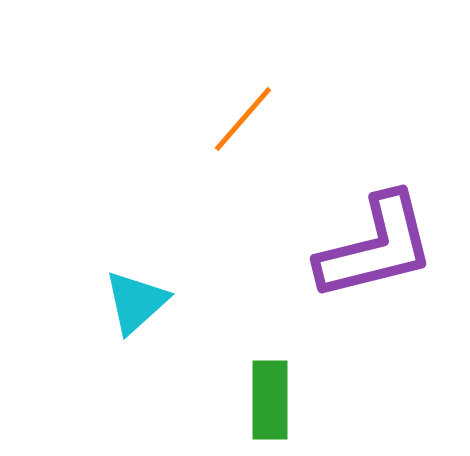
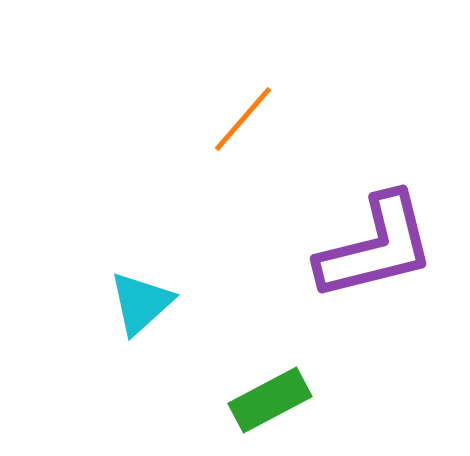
cyan triangle: moved 5 px right, 1 px down
green rectangle: rotated 62 degrees clockwise
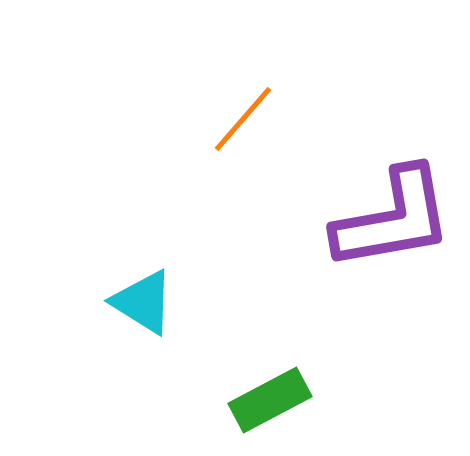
purple L-shape: moved 17 px right, 28 px up; rotated 4 degrees clockwise
cyan triangle: moved 2 px right, 1 px up; rotated 46 degrees counterclockwise
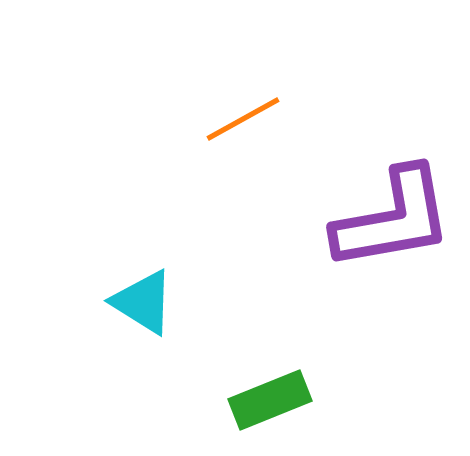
orange line: rotated 20 degrees clockwise
green rectangle: rotated 6 degrees clockwise
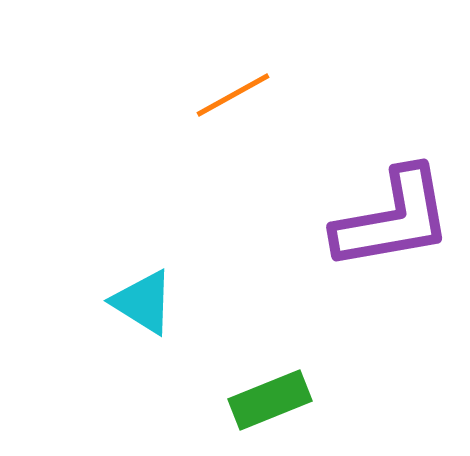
orange line: moved 10 px left, 24 px up
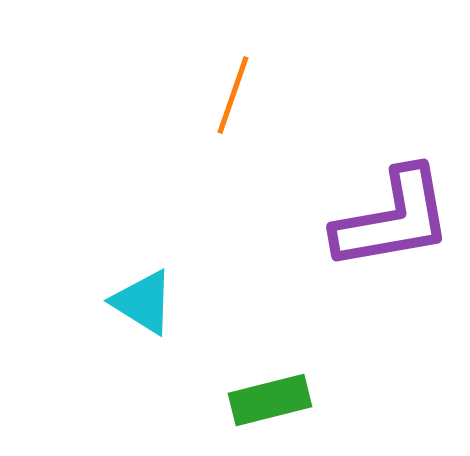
orange line: rotated 42 degrees counterclockwise
green rectangle: rotated 8 degrees clockwise
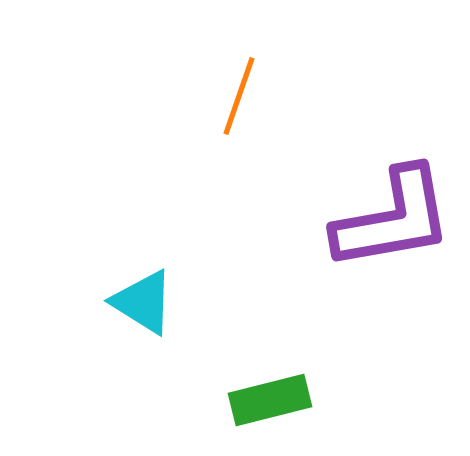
orange line: moved 6 px right, 1 px down
